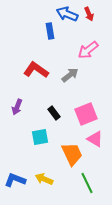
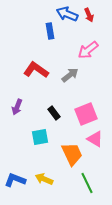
red arrow: moved 1 px down
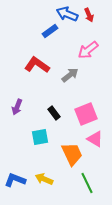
blue rectangle: rotated 63 degrees clockwise
red L-shape: moved 1 px right, 5 px up
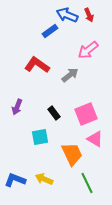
blue arrow: moved 1 px down
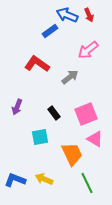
red L-shape: moved 1 px up
gray arrow: moved 2 px down
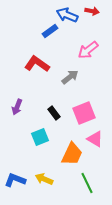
red arrow: moved 3 px right, 4 px up; rotated 56 degrees counterclockwise
pink square: moved 2 px left, 1 px up
cyan square: rotated 12 degrees counterclockwise
orange trapezoid: rotated 50 degrees clockwise
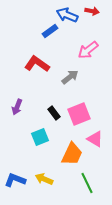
pink square: moved 5 px left, 1 px down
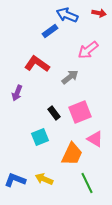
red arrow: moved 7 px right, 2 px down
purple arrow: moved 14 px up
pink square: moved 1 px right, 2 px up
